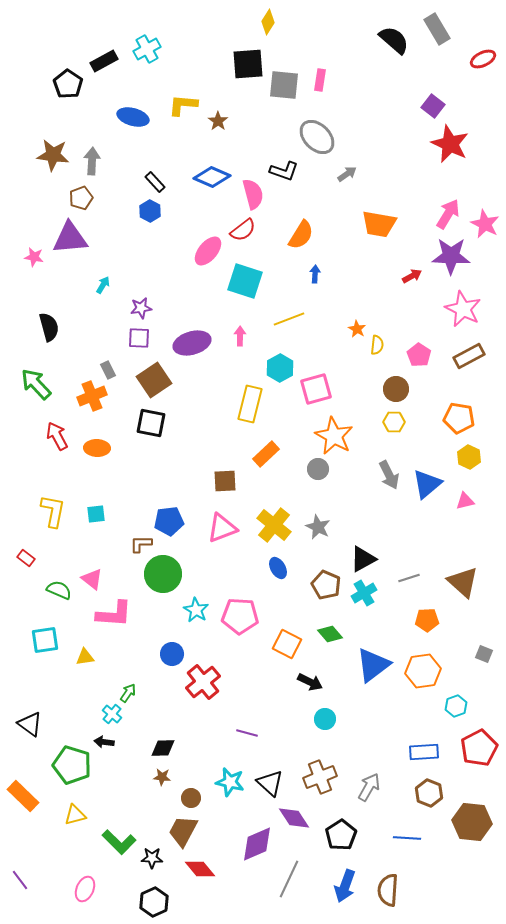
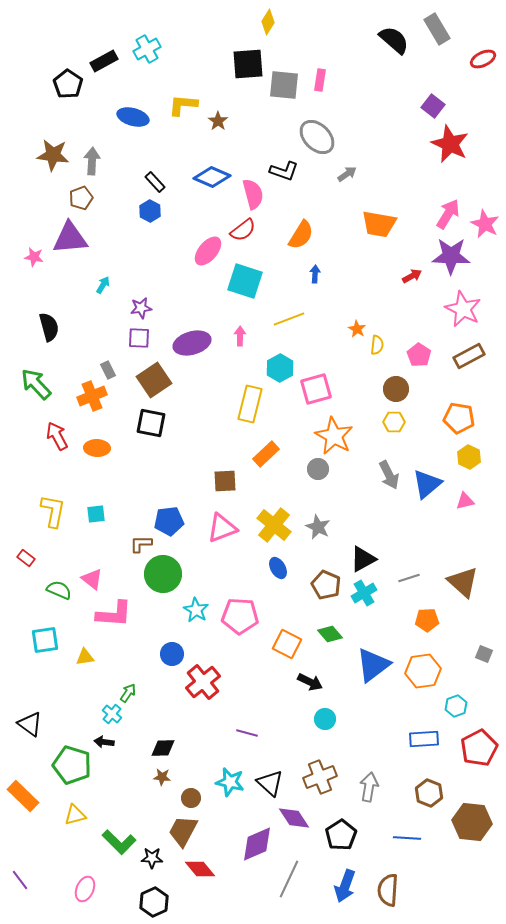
blue rectangle at (424, 752): moved 13 px up
gray arrow at (369, 787): rotated 20 degrees counterclockwise
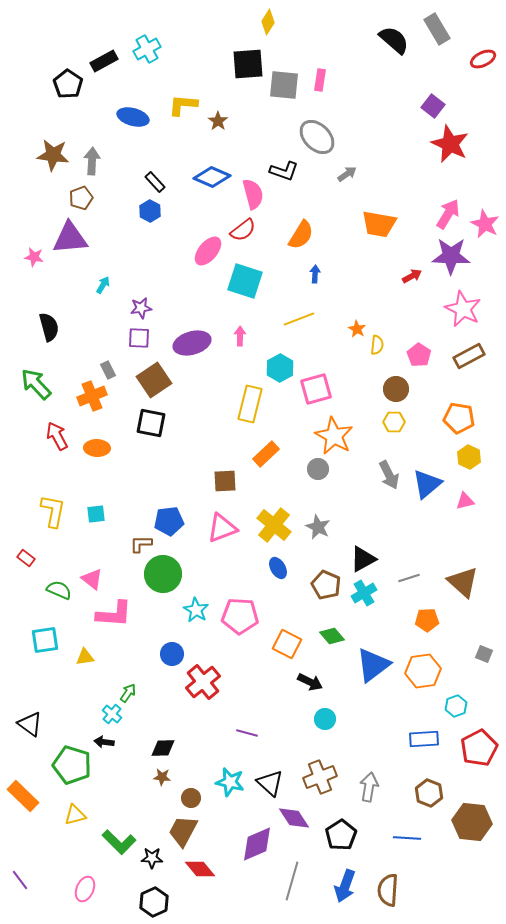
yellow line at (289, 319): moved 10 px right
green diamond at (330, 634): moved 2 px right, 2 px down
gray line at (289, 879): moved 3 px right, 2 px down; rotated 9 degrees counterclockwise
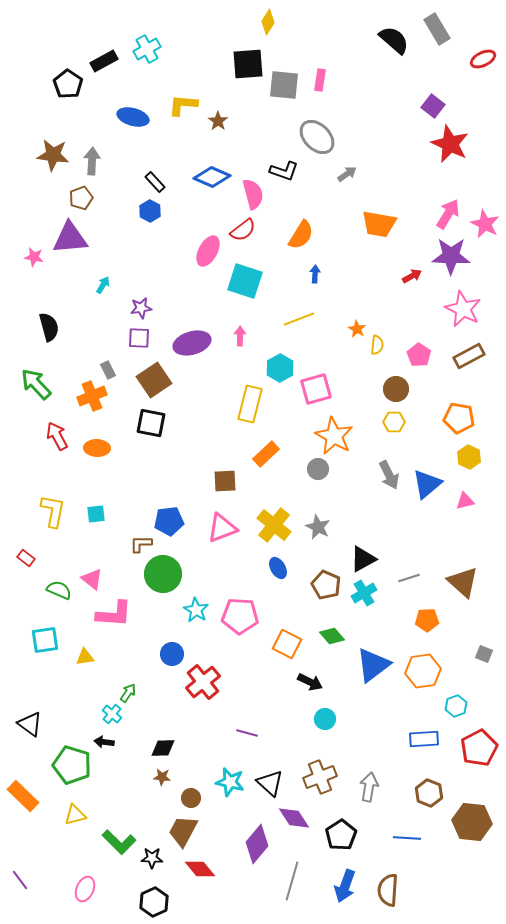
pink ellipse at (208, 251): rotated 12 degrees counterclockwise
purple diamond at (257, 844): rotated 27 degrees counterclockwise
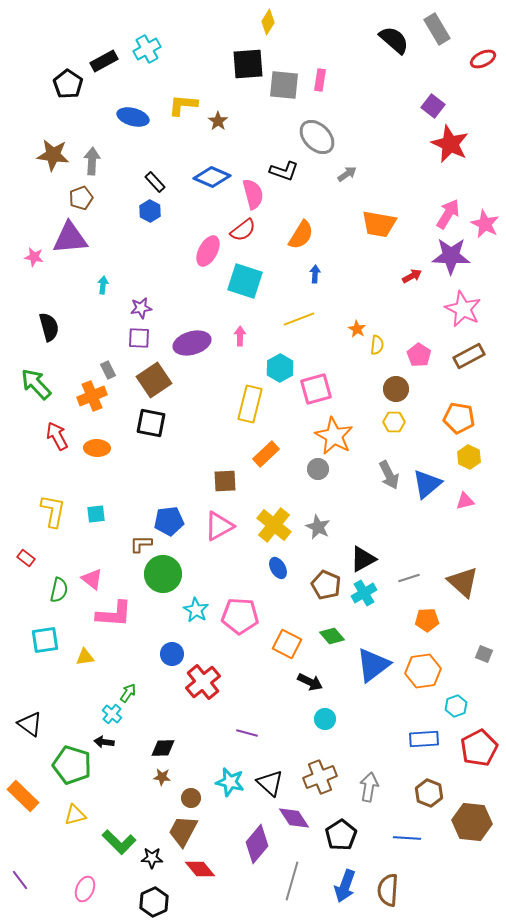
cyan arrow at (103, 285): rotated 24 degrees counterclockwise
pink triangle at (222, 528): moved 3 px left, 2 px up; rotated 8 degrees counterclockwise
green semicircle at (59, 590): rotated 80 degrees clockwise
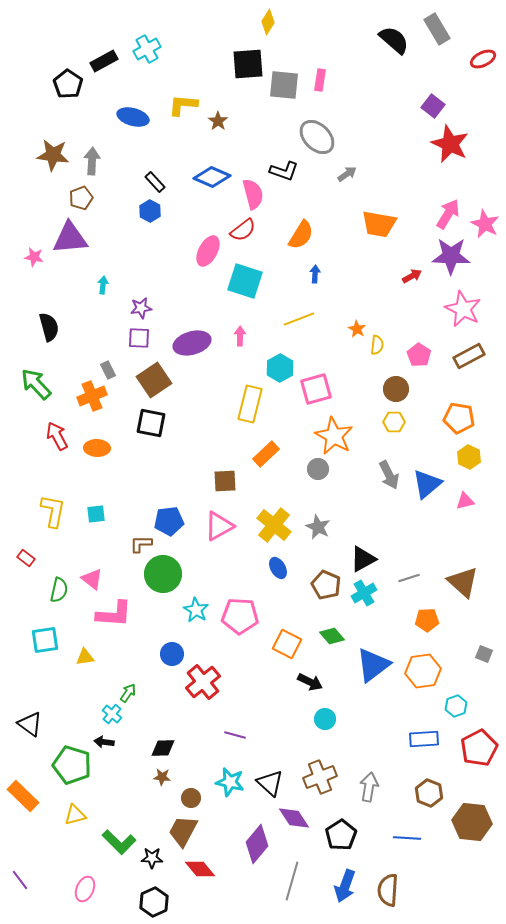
purple line at (247, 733): moved 12 px left, 2 px down
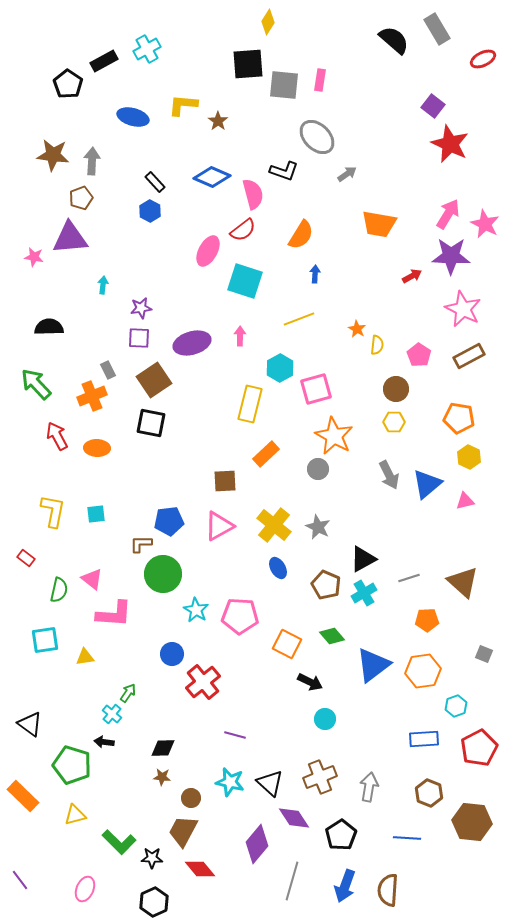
black semicircle at (49, 327): rotated 76 degrees counterclockwise
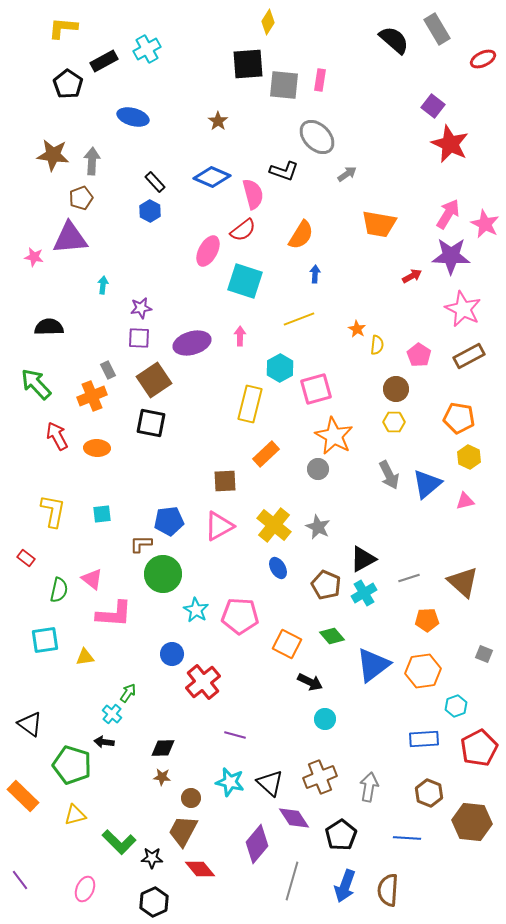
yellow L-shape at (183, 105): moved 120 px left, 77 px up
cyan square at (96, 514): moved 6 px right
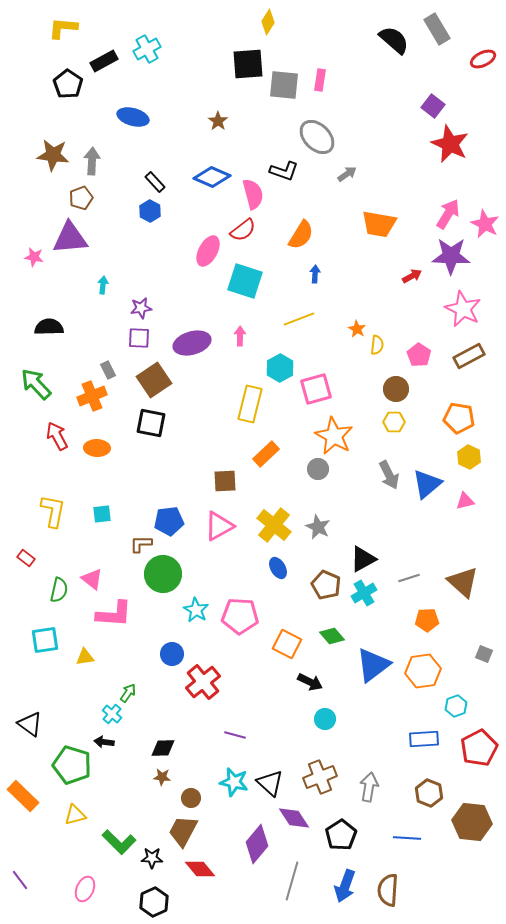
cyan star at (230, 782): moved 4 px right
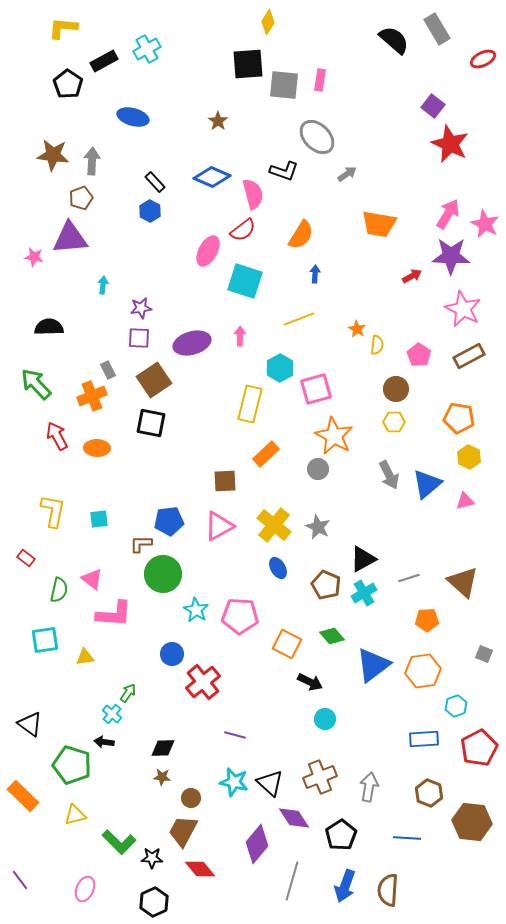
cyan square at (102, 514): moved 3 px left, 5 px down
